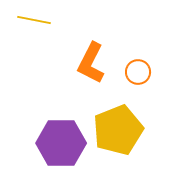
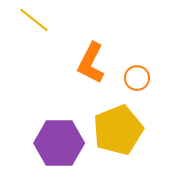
yellow line: rotated 28 degrees clockwise
orange circle: moved 1 px left, 6 px down
purple hexagon: moved 2 px left
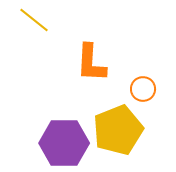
orange L-shape: rotated 24 degrees counterclockwise
orange circle: moved 6 px right, 11 px down
purple hexagon: moved 5 px right
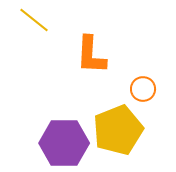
orange L-shape: moved 8 px up
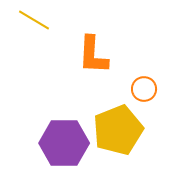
yellow line: rotated 8 degrees counterclockwise
orange L-shape: moved 2 px right
orange circle: moved 1 px right
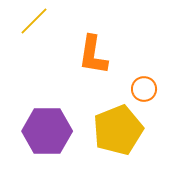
yellow line: moved 1 px down; rotated 76 degrees counterclockwise
orange L-shape: rotated 6 degrees clockwise
purple hexagon: moved 17 px left, 12 px up
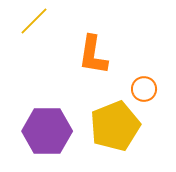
yellow pentagon: moved 3 px left, 4 px up
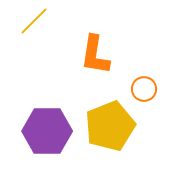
orange L-shape: moved 2 px right
yellow pentagon: moved 5 px left
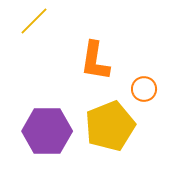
orange L-shape: moved 6 px down
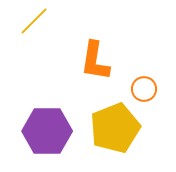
yellow pentagon: moved 5 px right, 2 px down
